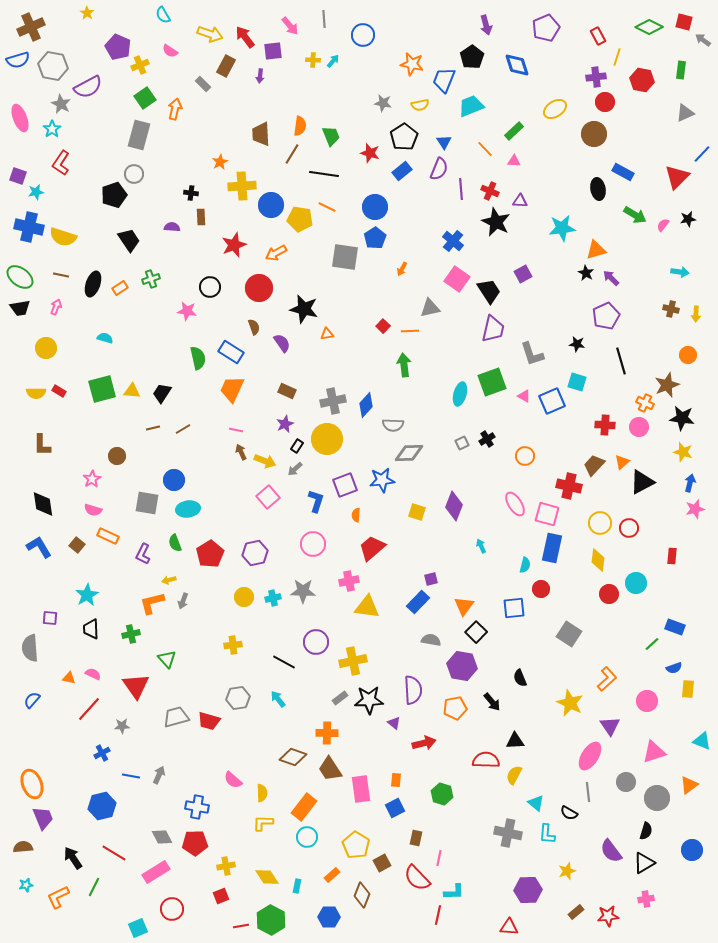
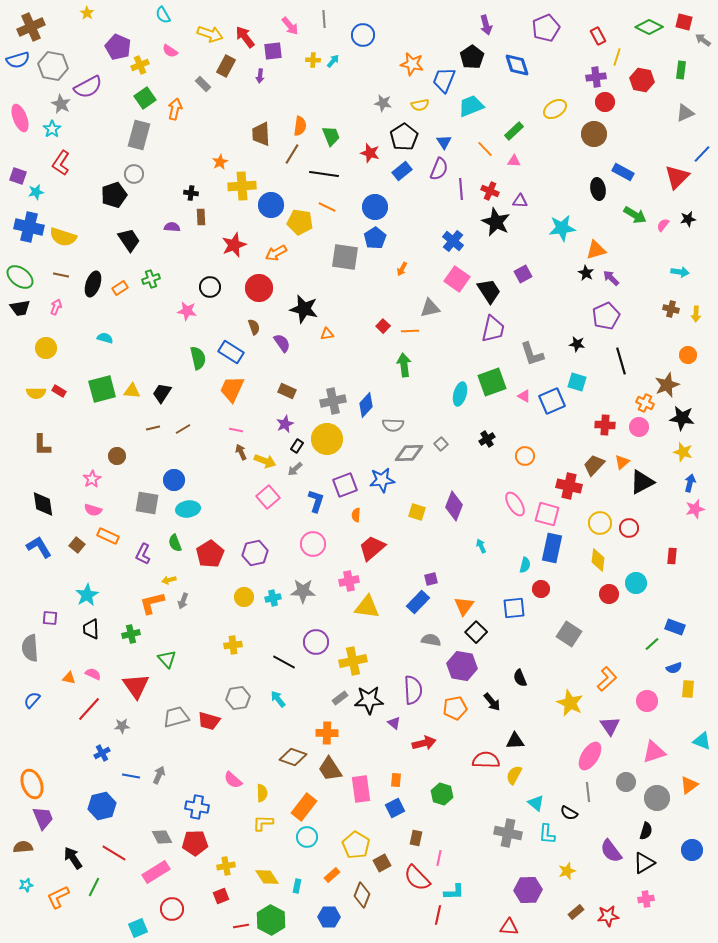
yellow pentagon at (300, 219): moved 3 px down
gray square at (462, 443): moved 21 px left, 1 px down; rotated 16 degrees counterclockwise
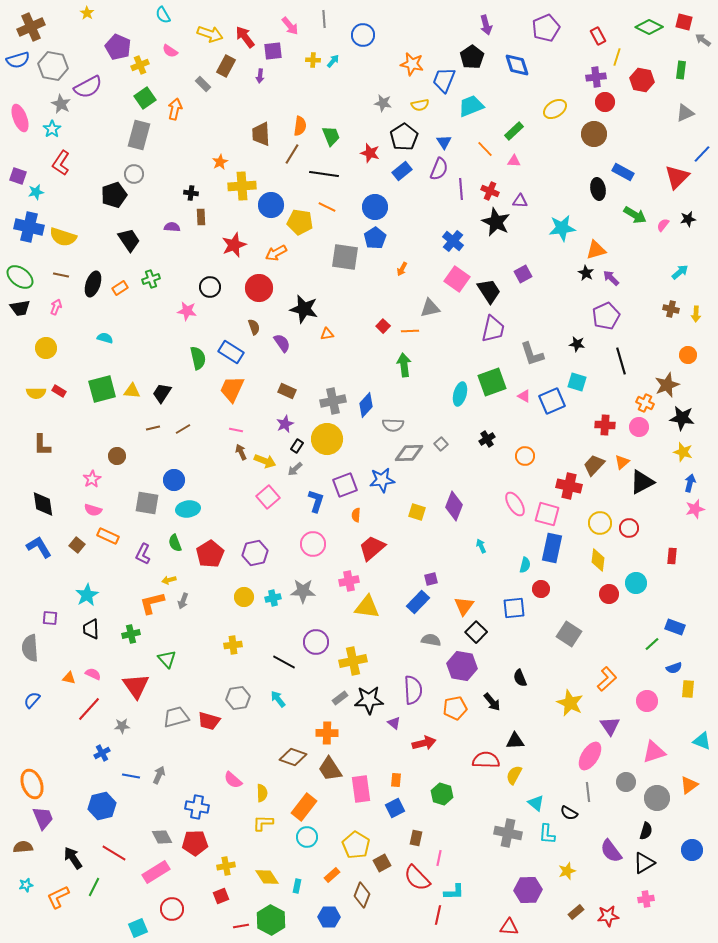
cyan arrow at (680, 272): rotated 48 degrees counterclockwise
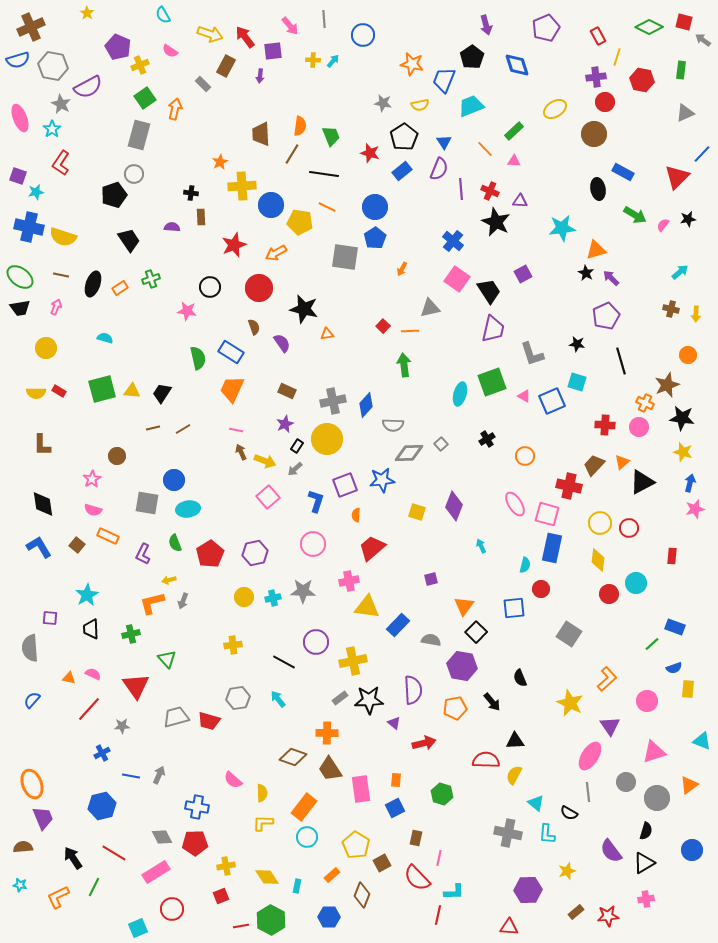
blue rectangle at (418, 602): moved 20 px left, 23 px down
cyan star at (26, 885): moved 6 px left; rotated 24 degrees clockwise
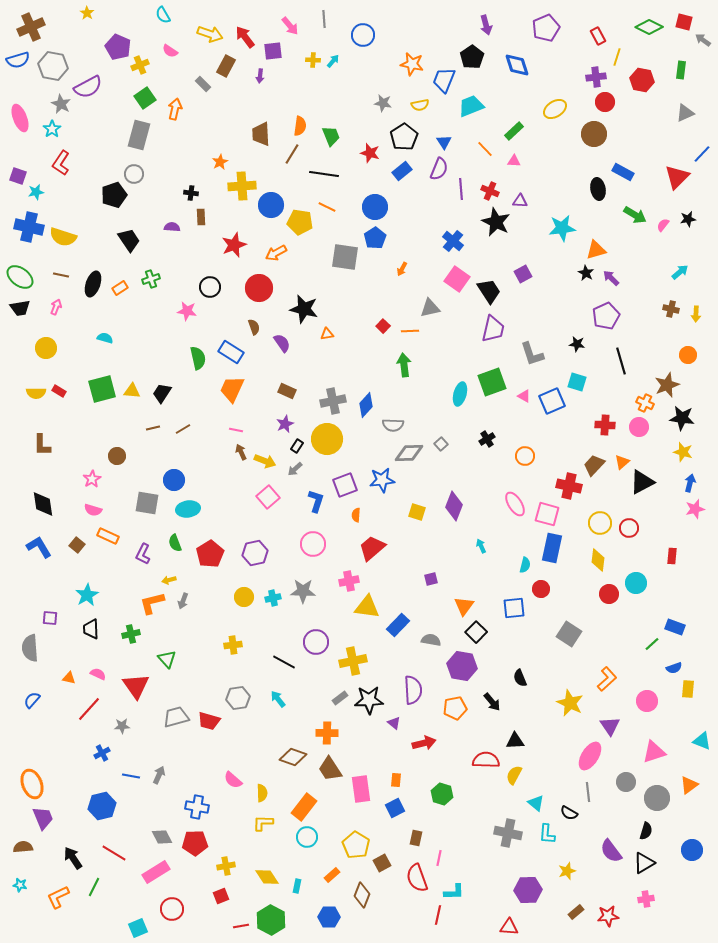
pink semicircle at (93, 674): moved 5 px right
red semicircle at (417, 878): rotated 24 degrees clockwise
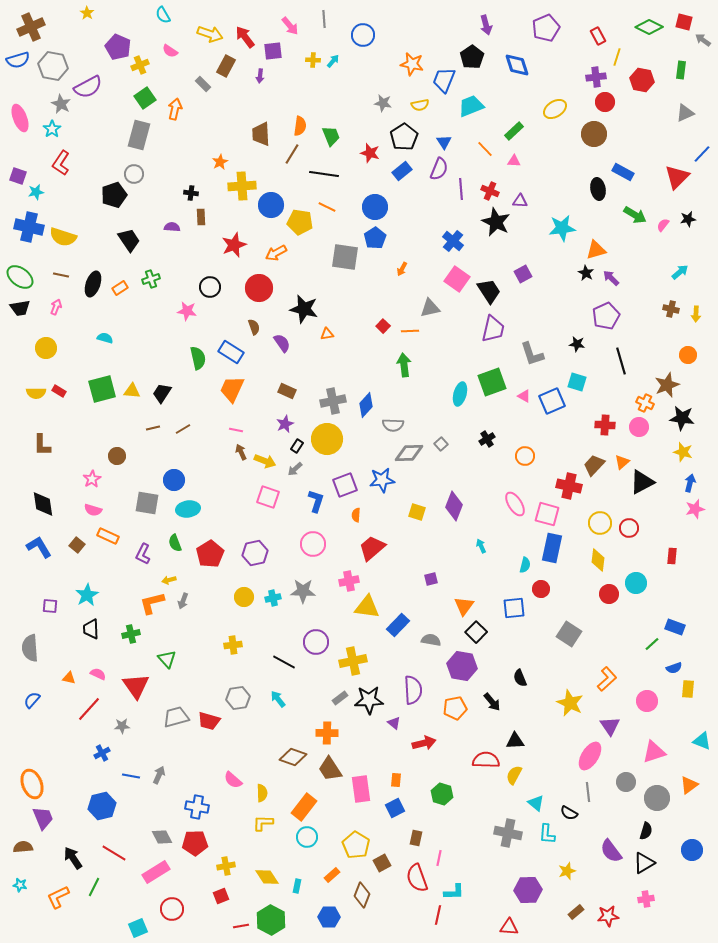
pink square at (268, 497): rotated 30 degrees counterclockwise
purple square at (50, 618): moved 12 px up
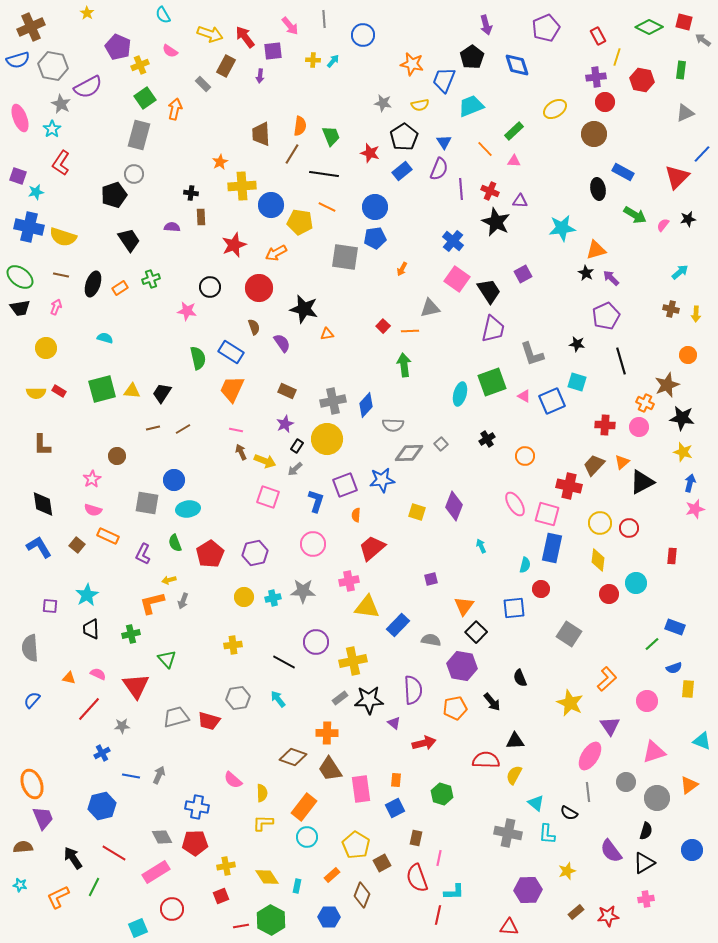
blue pentagon at (375, 238): rotated 25 degrees clockwise
